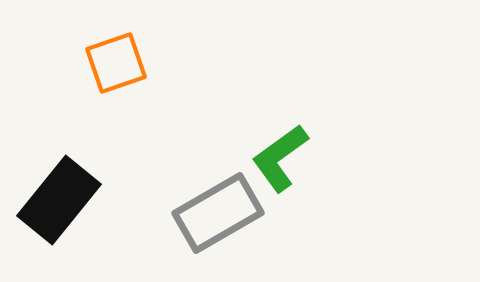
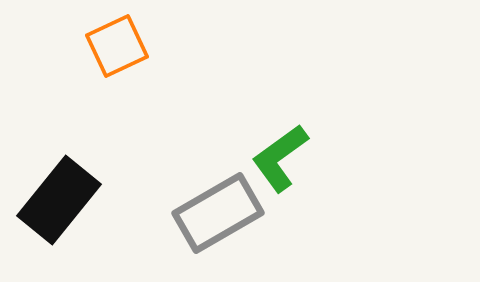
orange square: moved 1 px right, 17 px up; rotated 6 degrees counterclockwise
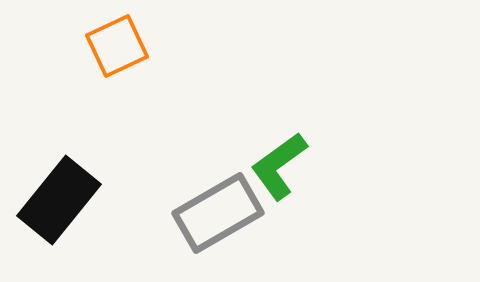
green L-shape: moved 1 px left, 8 px down
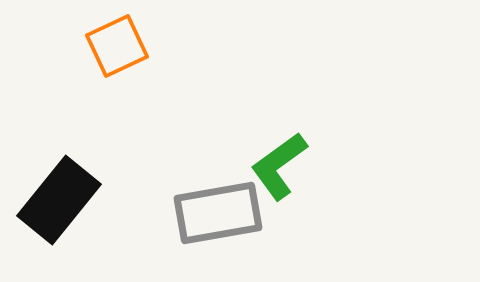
gray rectangle: rotated 20 degrees clockwise
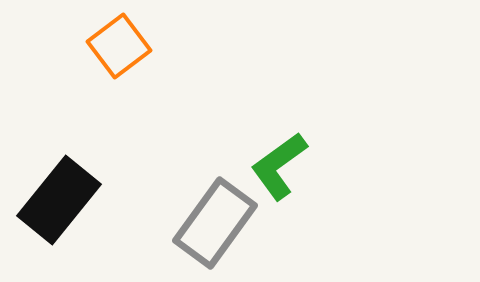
orange square: moved 2 px right; rotated 12 degrees counterclockwise
gray rectangle: moved 3 px left, 10 px down; rotated 44 degrees counterclockwise
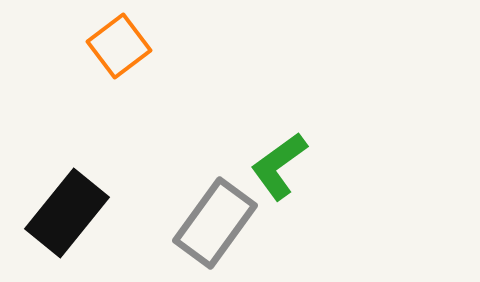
black rectangle: moved 8 px right, 13 px down
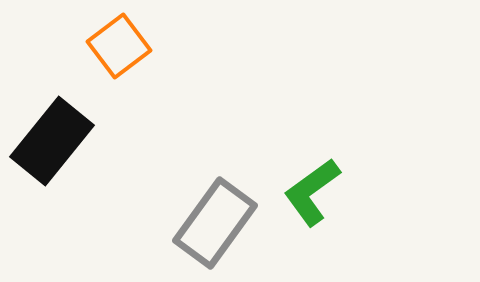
green L-shape: moved 33 px right, 26 px down
black rectangle: moved 15 px left, 72 px up
